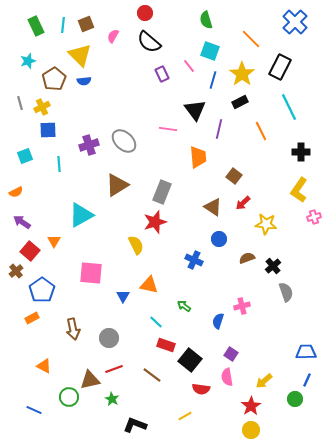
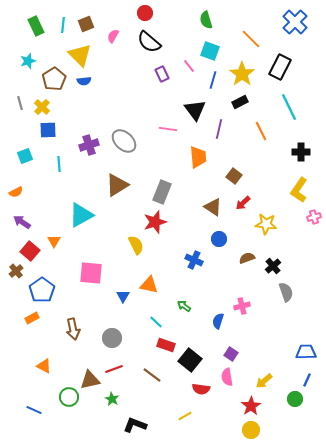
yellow cross at (42, 107): rotated 21 degrees counterclockwise
gray circle at (109, 338): moved 3 px right
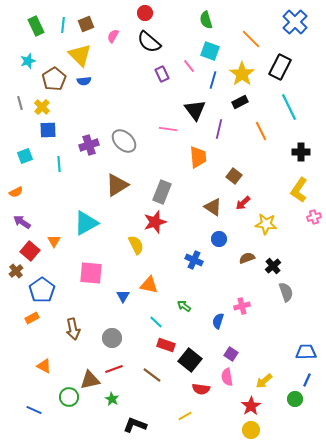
cyan triangle at (81, 215): moved 5 px right, 8 px down
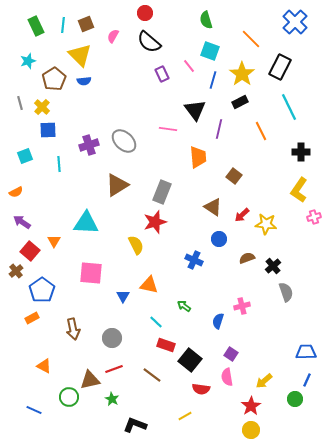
red arrow at (243, 203): moved 1 px left, 12 px down
cyan triangle at (86, 223): rotated 32 degrees clockwise
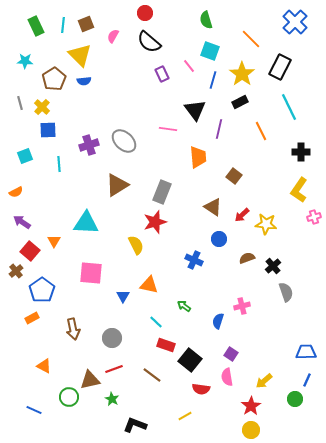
cyan star at (28, 61): moved 3 px left; rotated 21 degrees clockwise
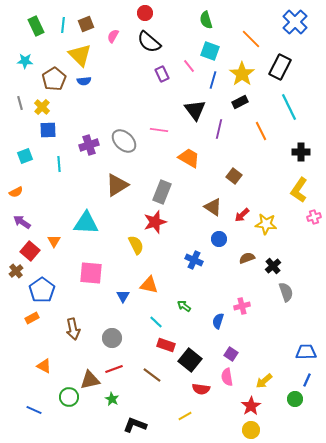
pink line at (168, 129): moved 9 px left, 1 px down
orange trapezoid at (198, 157): moved 9 px left, 1 px down; rotated 55 degrees counterclockwise
